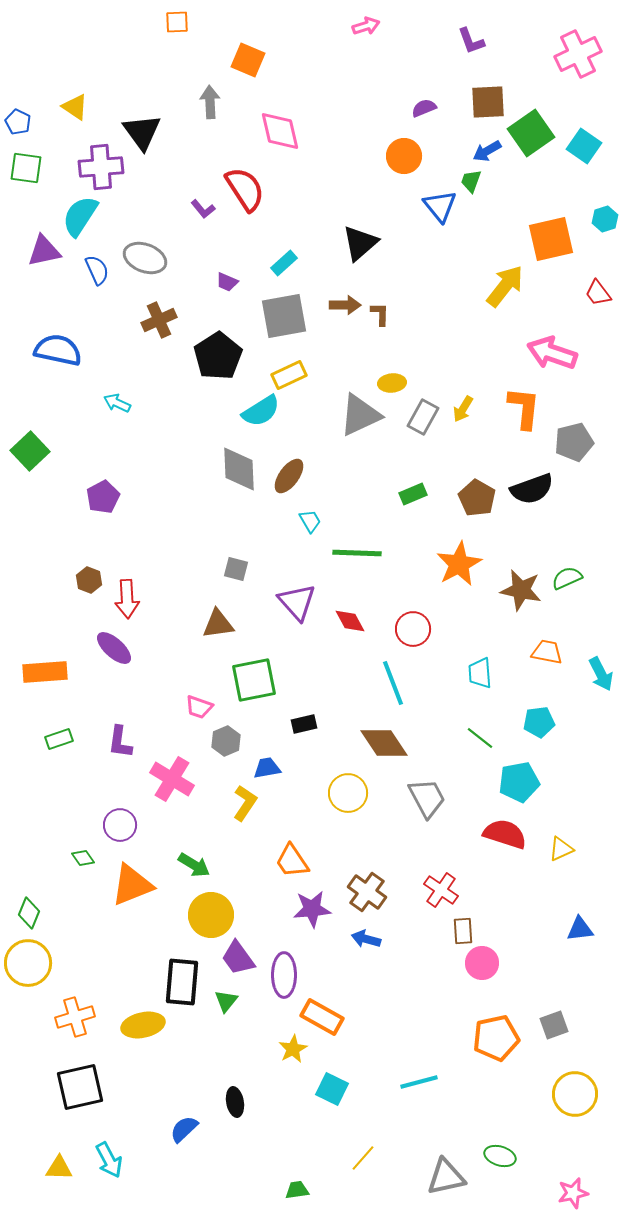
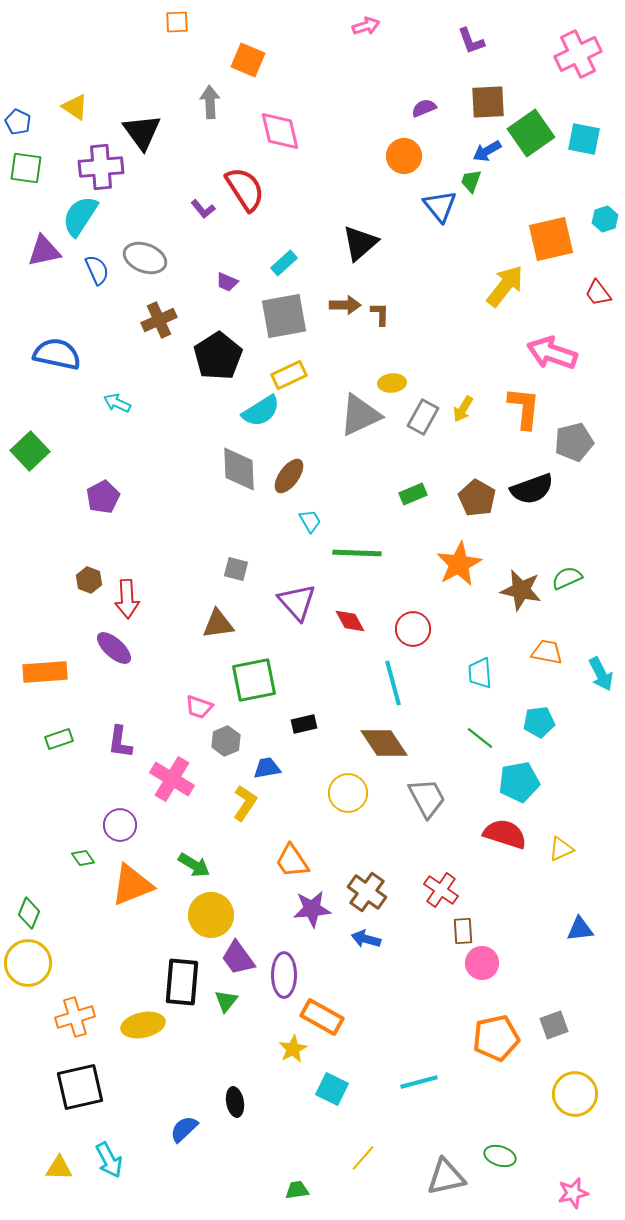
cyan square at (584, 146): moved 7 px up; rotated 24 degrees counterclockwise
blue semicircle at (58, 350): moved 1 px left, 4 px down
cyan line at (393, 683): rotated 6 degrees clockwise
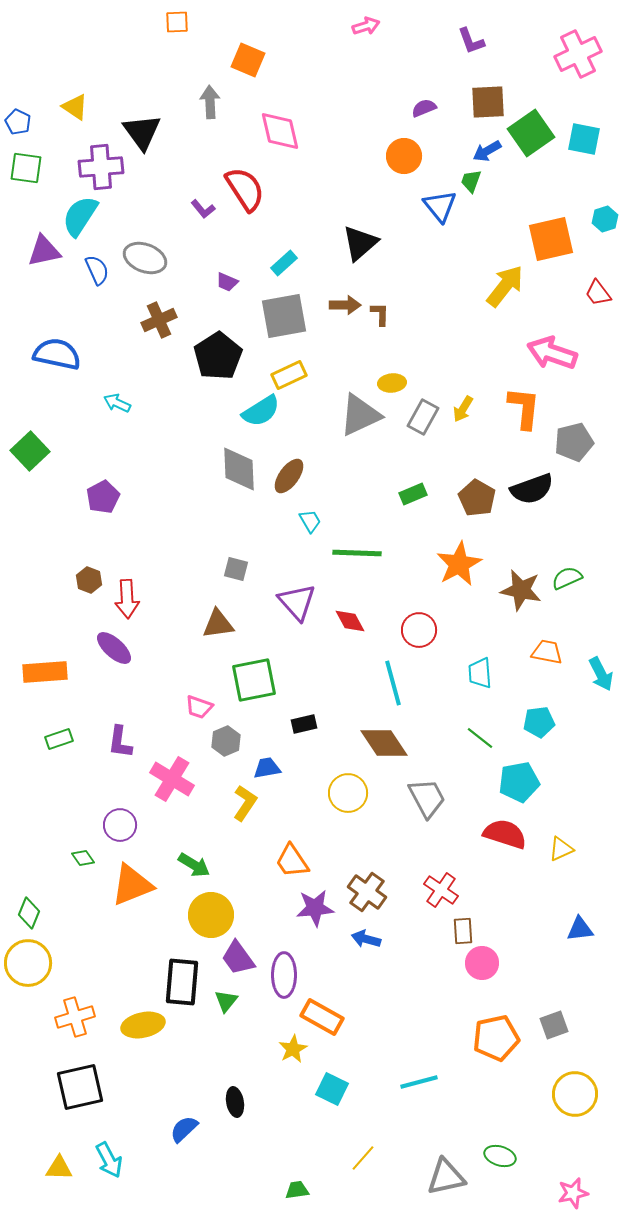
red circle at (413, 629): moved 6 px right, 1 px down
purple star at (312, 909): moved 3 px right, 1 px up
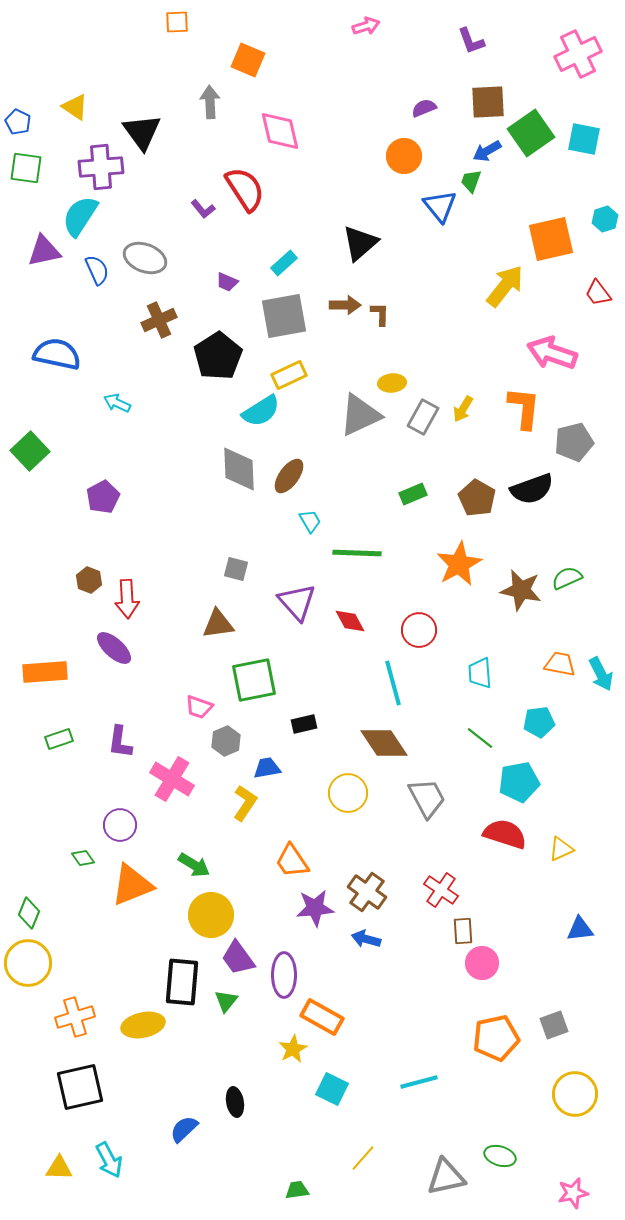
orange trapezoid at (547, 652): moved 13 px right, 12 px down
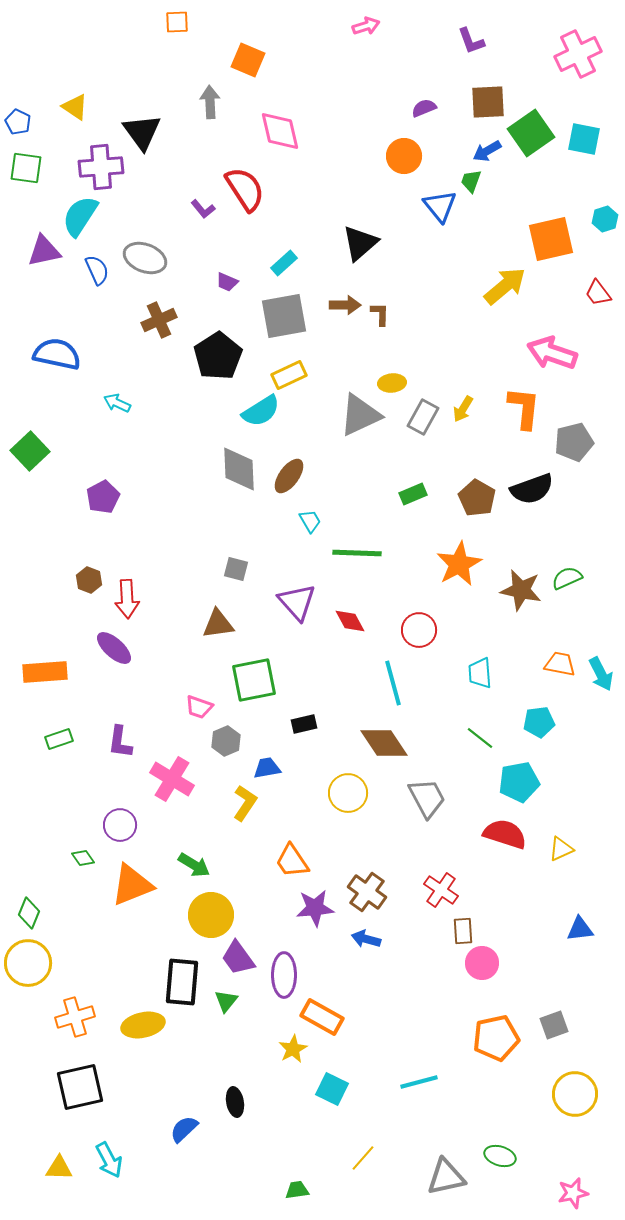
yellow arrow at (505, 286): rotated 12 degrees clockwise
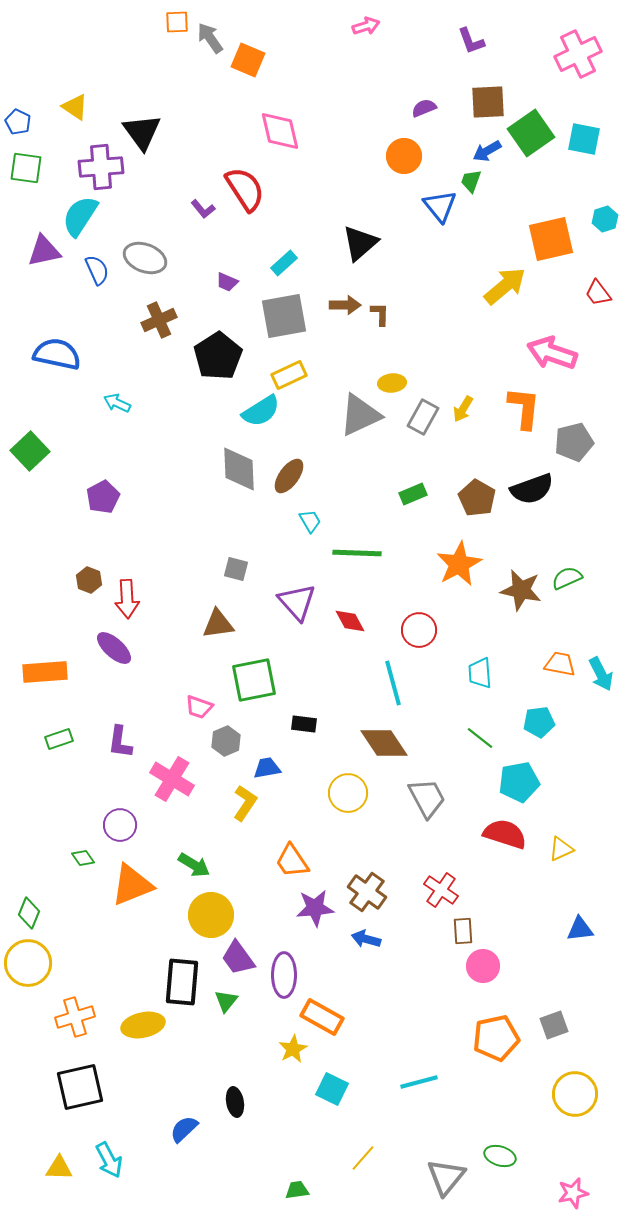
gray arrow at (210, 102): moved 64 px up; rotated 32 degrees counterclockwise
black rectangle at (304, 724): rotated 20 degrees clockwise
pink circle at (482, 963): moved 1 px right, 3 px down
gray triangle at (446, 1177): rotated 39 degrees counterclockwise
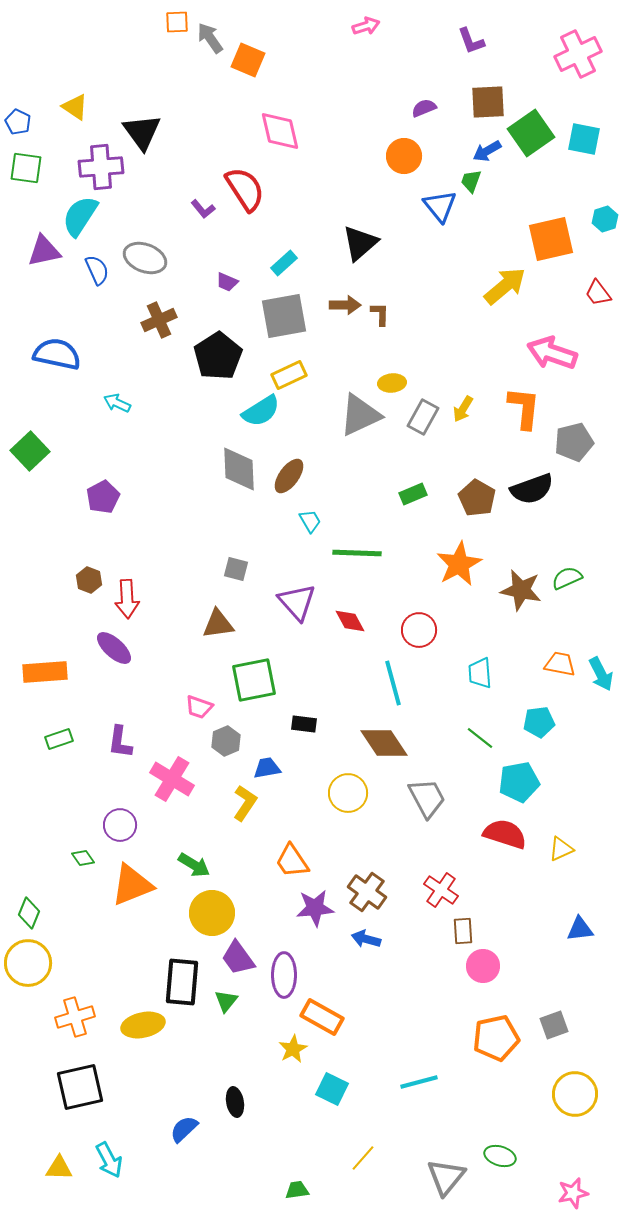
yellow circle at (211, 915): moved 1 px right, 2 px up
